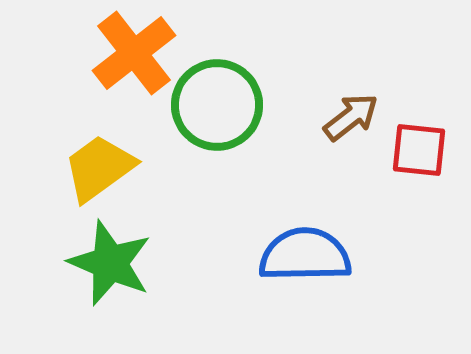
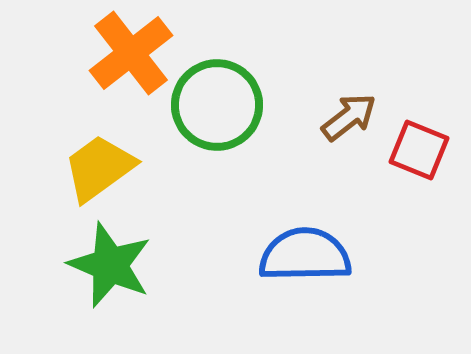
orange cross: moved 3 px left
brown arrow: moved 2 px left
red square: rotated 16 degrees clockwise
green star: moved 2 px down
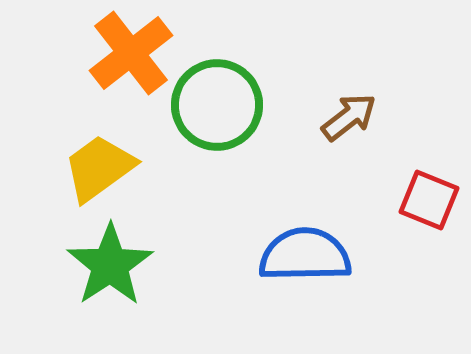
red square: moved 10 px right, 50 px down
green star: rotated 16 degrees clockwise
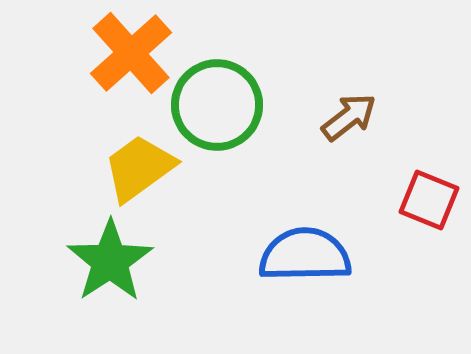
orange cross: rotated 4 degrees counterclockwise
yellow trapezoid: moved 40 px right
green star: moved 4 px up
